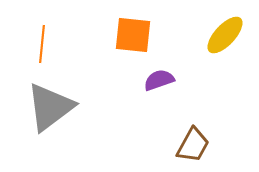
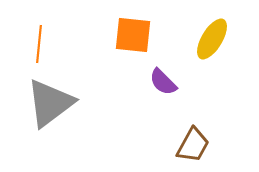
yellow ellipse: moved 13 px left, 4 px down; rotated 12 degrees counterclockwise
orange line: moved 3 px left
purple semicircle: moved 4 px right, 2 px down; rotated 116 degrees counterclockwise
gray triangle: moved 4 px up
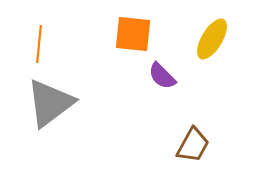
orange square: moved 1 px up
purple semicircle: moved 1 px left, 6 px up
